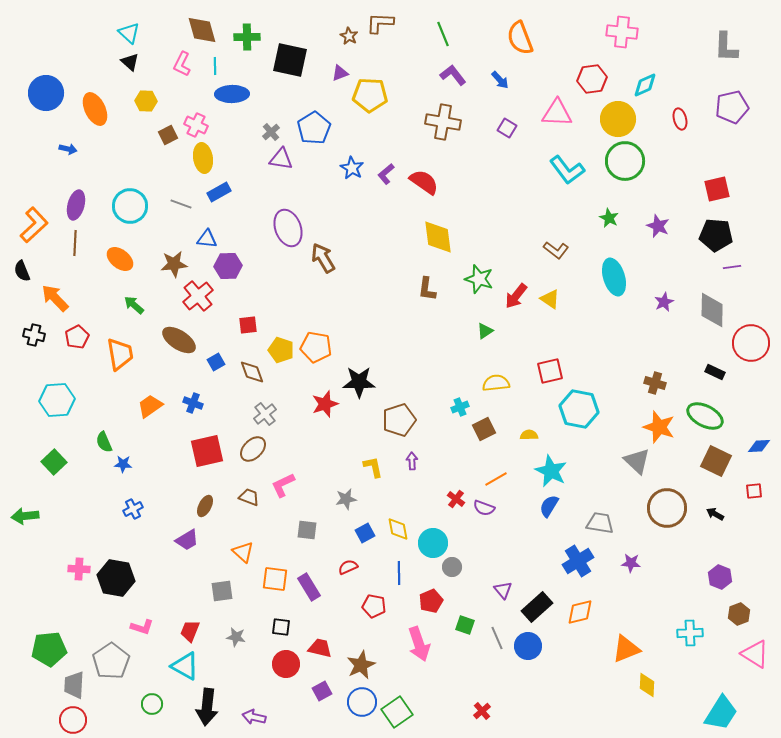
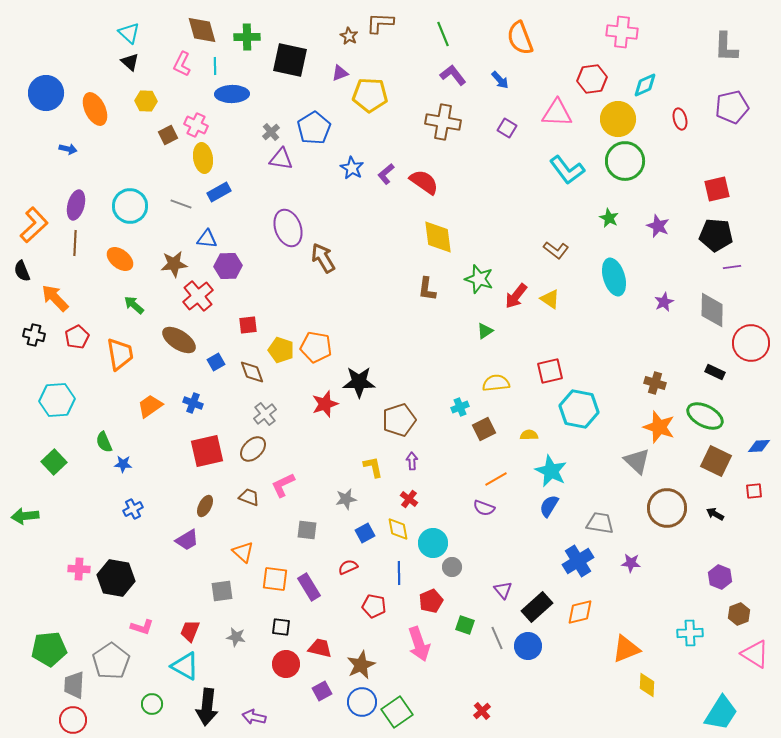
red cross at (456, 499): moved 47 px left
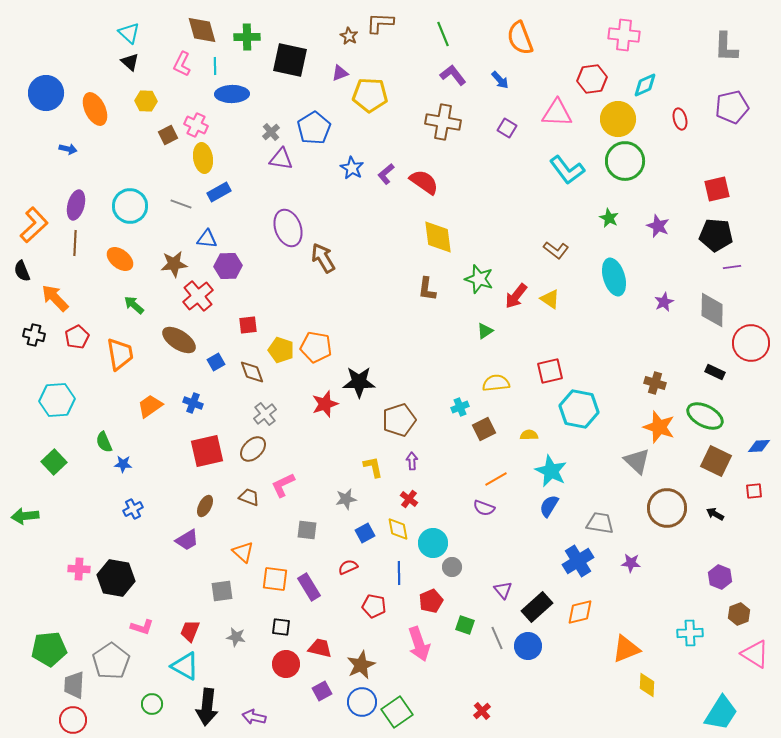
pink cross at (622, 32): moved 2 px right, 3 px down
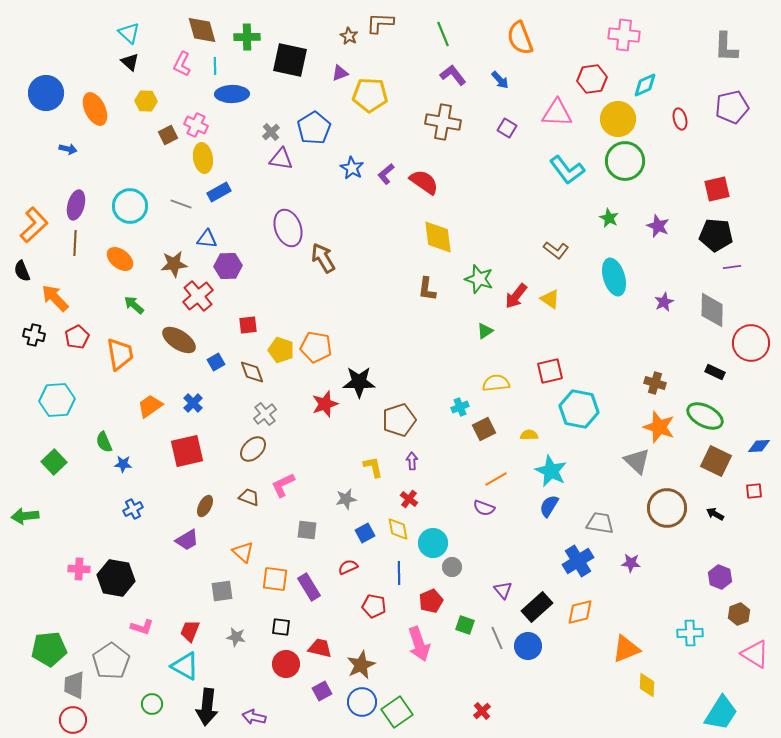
blue cross at (193, 403): rotated 24 degrees clockwise
red square at (207, 451): moved 20 px left
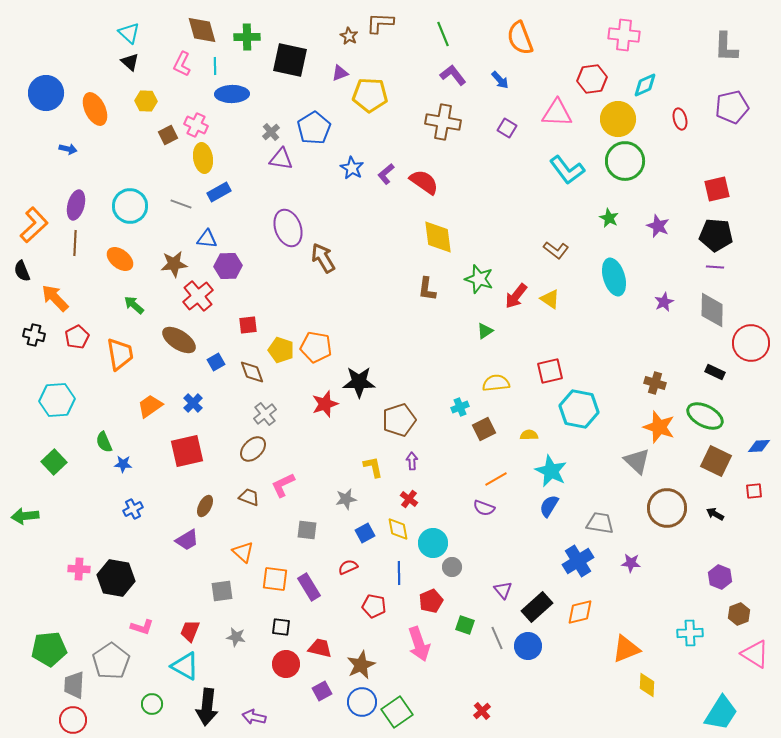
purple line at (732, 267): moved 17 px left; rotated 12 degrees clockwise
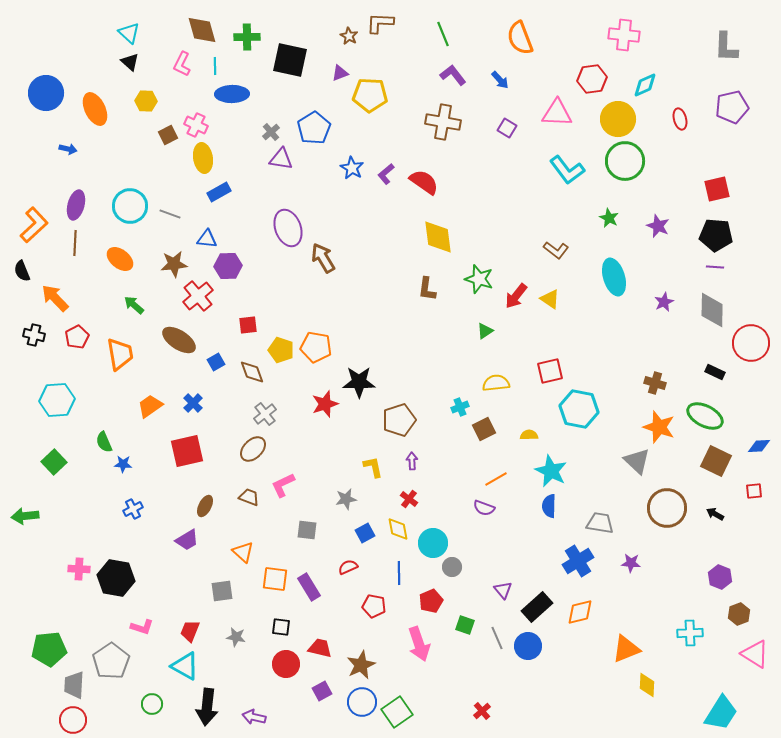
gray line at (181, 204): moved 11 px left, 10 px down
blue semicircle at (549, 506): rotated 30 degrees counterclockwise
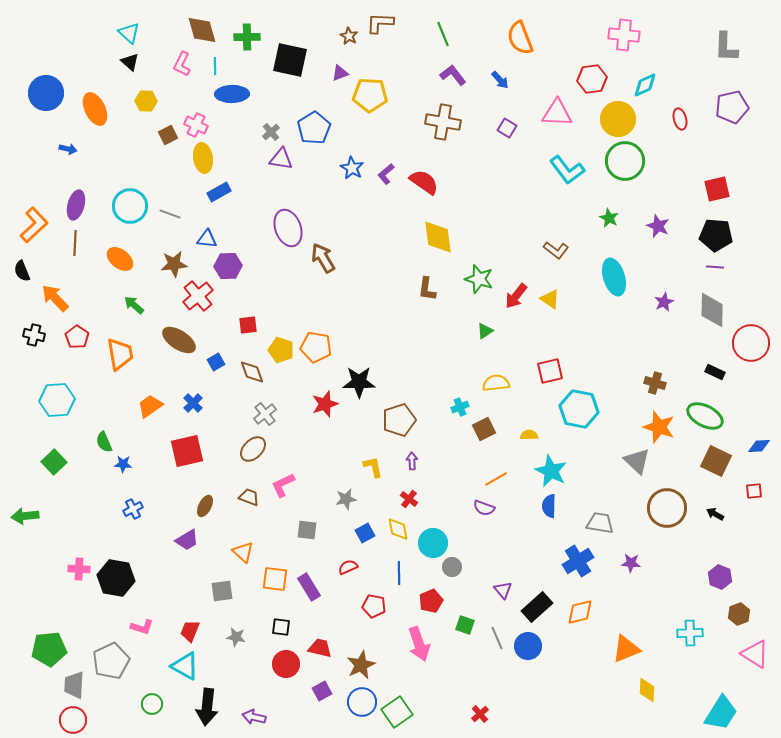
red pentagon at (77, 337): rotated 10 degrees counterclockwise
gray pentagon at (111, 661): rotated 9 degrees clockwise
yellow diamond at (647, 685): moved 5 px down
red cross at (482, 711): moved 2 px left, 3 px down
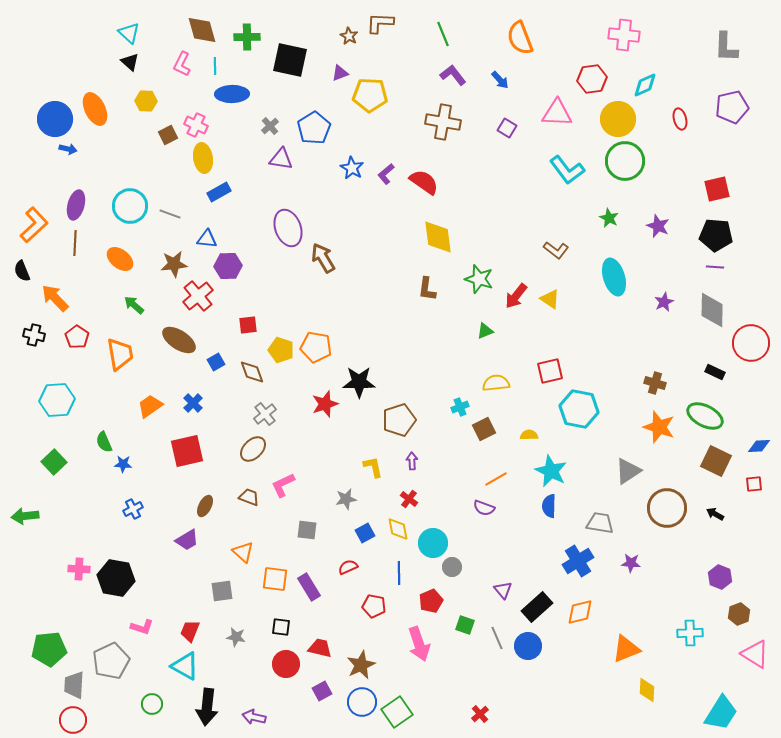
blue circle at (46, 93): moved 9 px right, 26 px down
gray cross at (271, 132): moved 1 px left, 6 px up
green triangle at (485, 331): rotated 12 degrees clockwise
gray triangle at (637, 461): moved 9 px left, 10 px down; rotated 44 degrees clockwise
red square at (754, 491): moved 7 px up
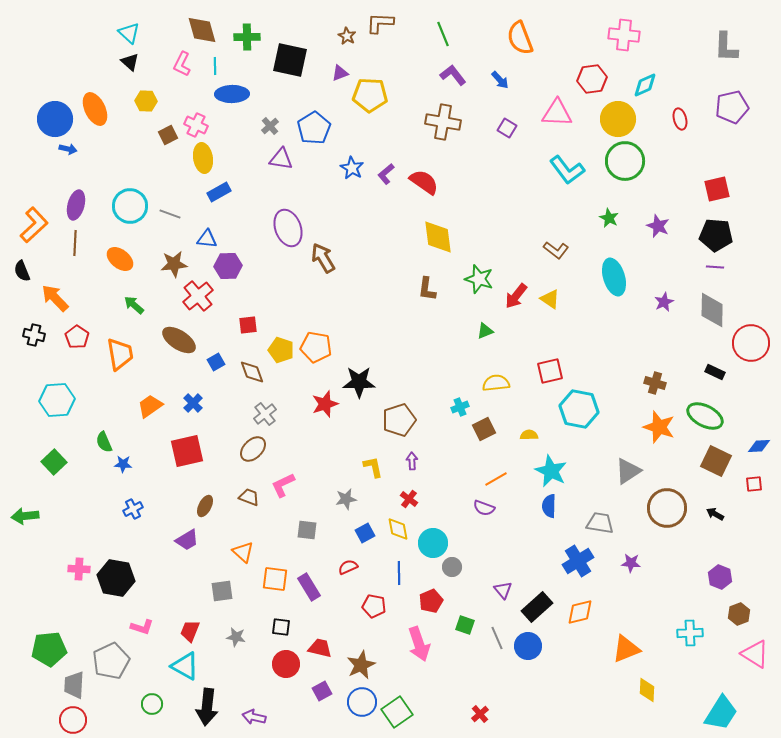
brown star at (349, 36): moved 2 px left
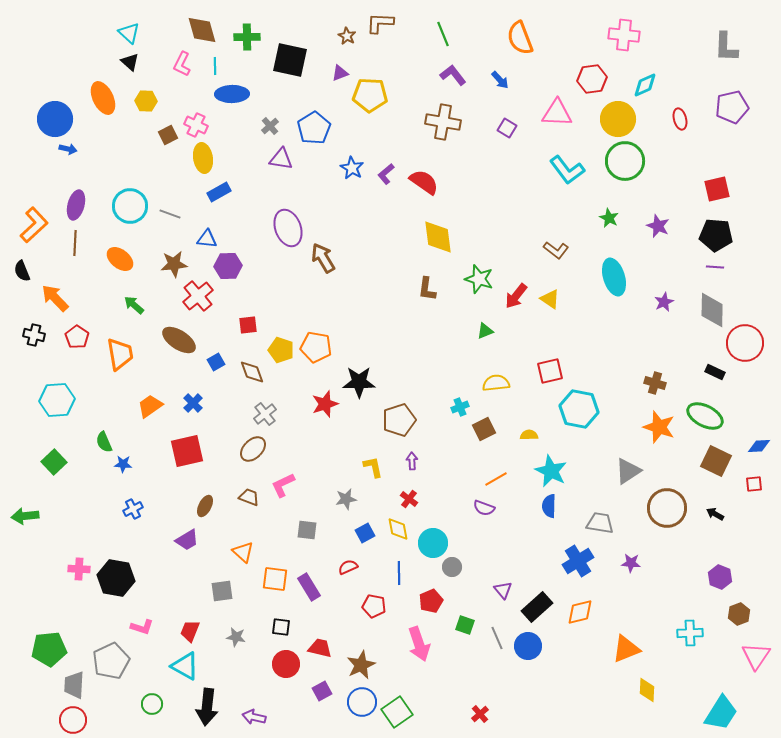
orange ellipse at (95, 109): moved 8 px right, 11 px up
red circle at (751, 343): moved 6 px left
pink triangle at (755, 654): moved 1 px right, 2 px down; rotated 32 degrees clockwise
